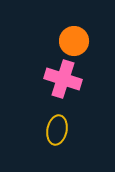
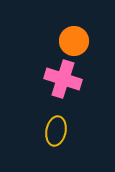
yellow ellipse: moved 1 px left, 1 px down
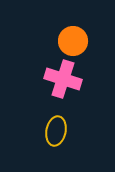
orange circle: moved 1 px left
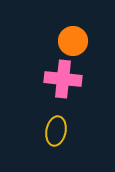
pink cross: rotated 12 degrees counterclockwise
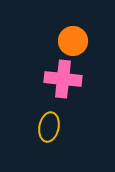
yellow ellipse: moved 7 px left, 4 px up
